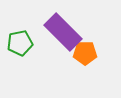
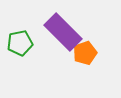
orange pentagon: rotated 20 degrees counterclockwise
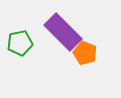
orange pentagon: rotated 30 degrees counterclockwise
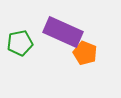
purple rectangle: rotated 21 degrees counterclockwise
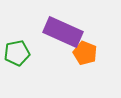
green pentagon: moved 3 px left, 10 px down
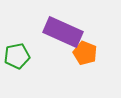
green pentagon: moved 3 px down
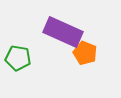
green pentagon: moved 1 px right, 2 px down; rotated 20 degrees clockwise
